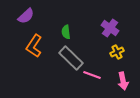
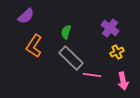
green semicircle: rotated 24 degrees clockwise
pink line: rotated 12 degrees counterclockwise
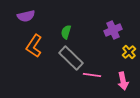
purple semicircle: rotated 30 degrees clockwise
purple cross: moved 3 px right, 2 px down; rotated 30 degrees clockwise
yellow cross: moved 12 px right; rotated 16 degrees counterclockwise
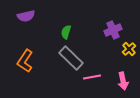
orange L-shape: moved 9 px left, 15 px down
yellow cross: moved 3 px up
pink line: moved 2 px down; rotated 18 degrees counterclockwise
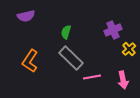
orange L-shape: moved 5 px right
pink arrow: moved 1 px up
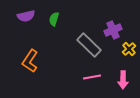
green semicircle: moved 12 px left, 13 px up
gray rectangle: moved 18 px right, 13 px up
pink arrow: rotated 12 degrees clockwise
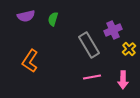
green semicircle: moved 1 px left
gray rectangle: rotated 15 degrees clockwise
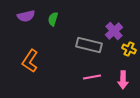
purple cross: moved 1 px right, 1 px down; rotated 18 degrees counterclockwise
gray rectangle: rotated 45 degrees counterclockwise
yellow cross: rotated 24 degrees counterclockwise
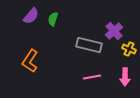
purple semicircle: moved 5 px right; rotated 36 degrees counterclockwise
pink arrow: moved 2 px right, 3 px up
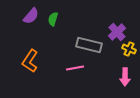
purple cross: moved 3 px right, 1 px down
pink line: moved 17 px left, 9 px up
